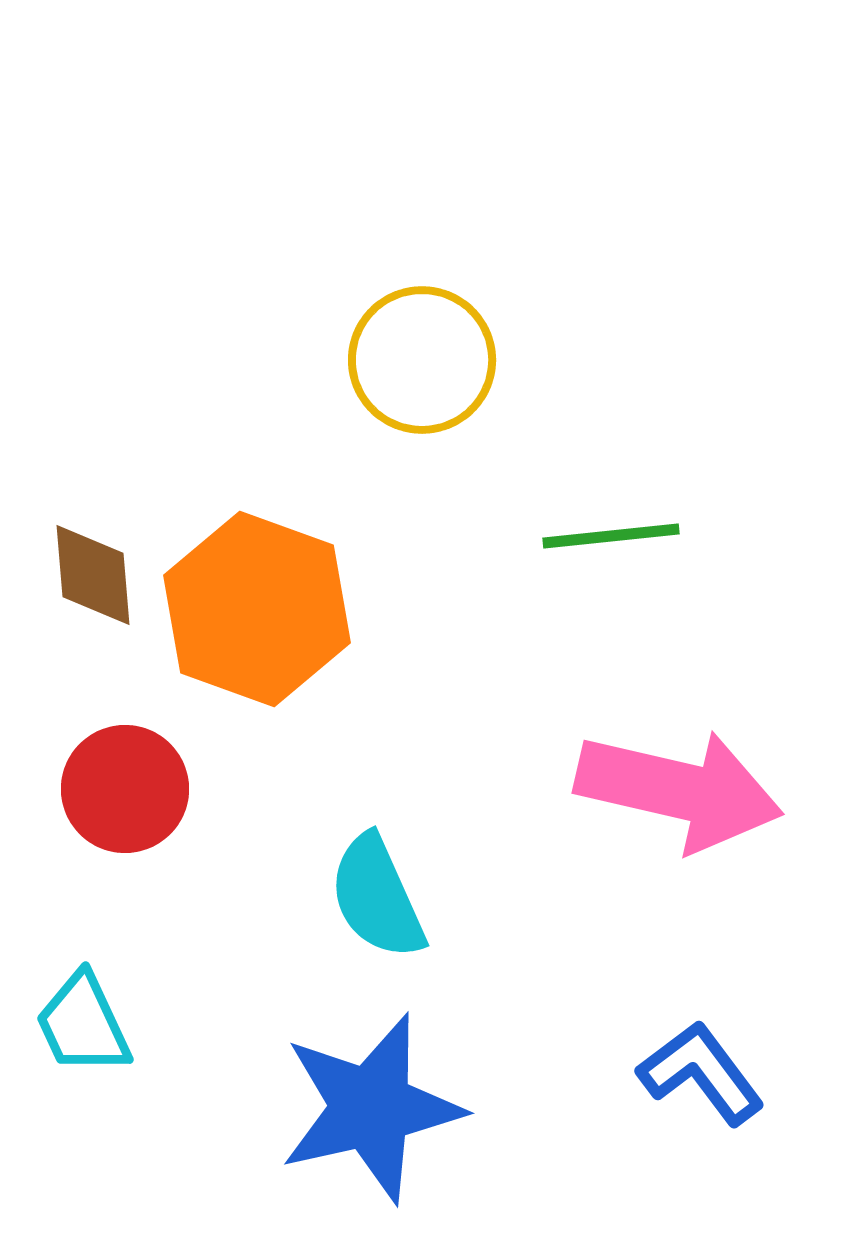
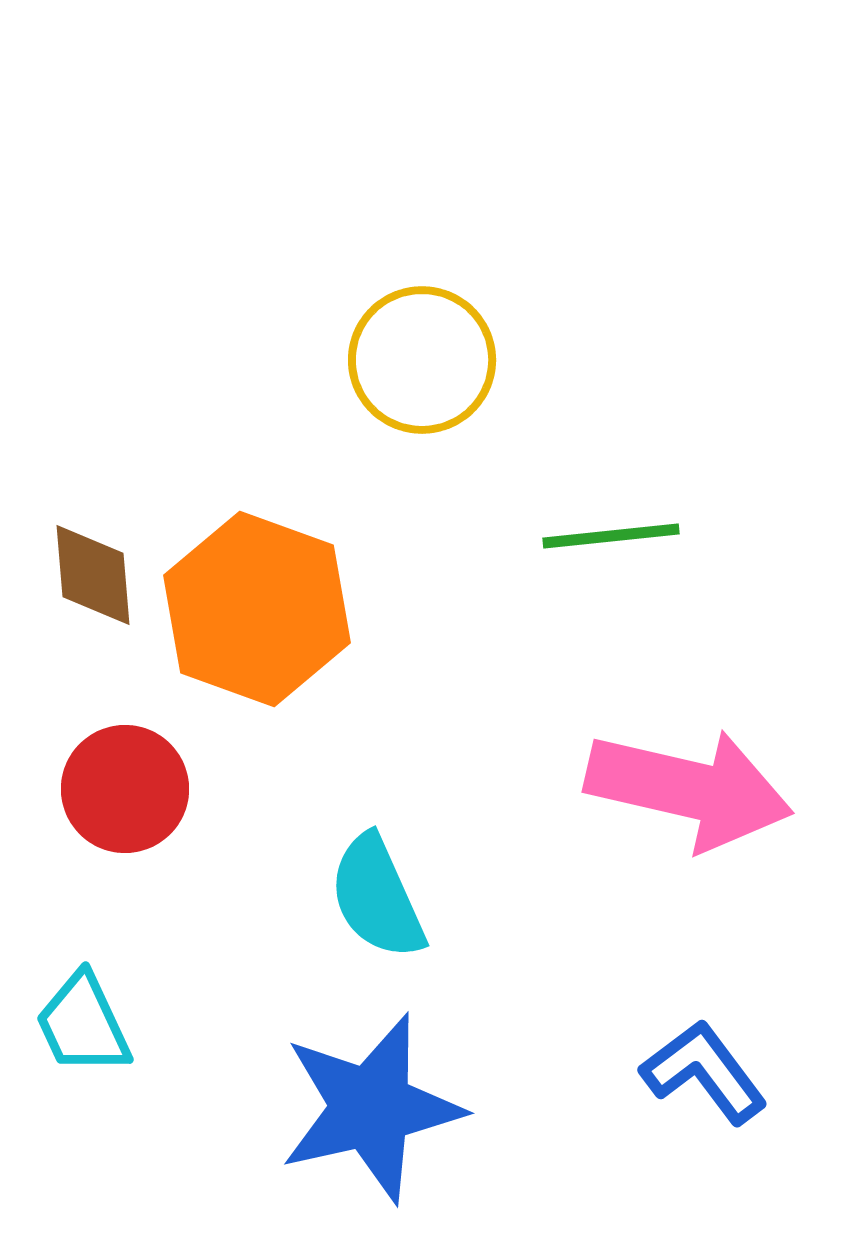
pink arrow: moved 10 px right, 1 px up
blue L-shape: moved 3 px right, 1 px up
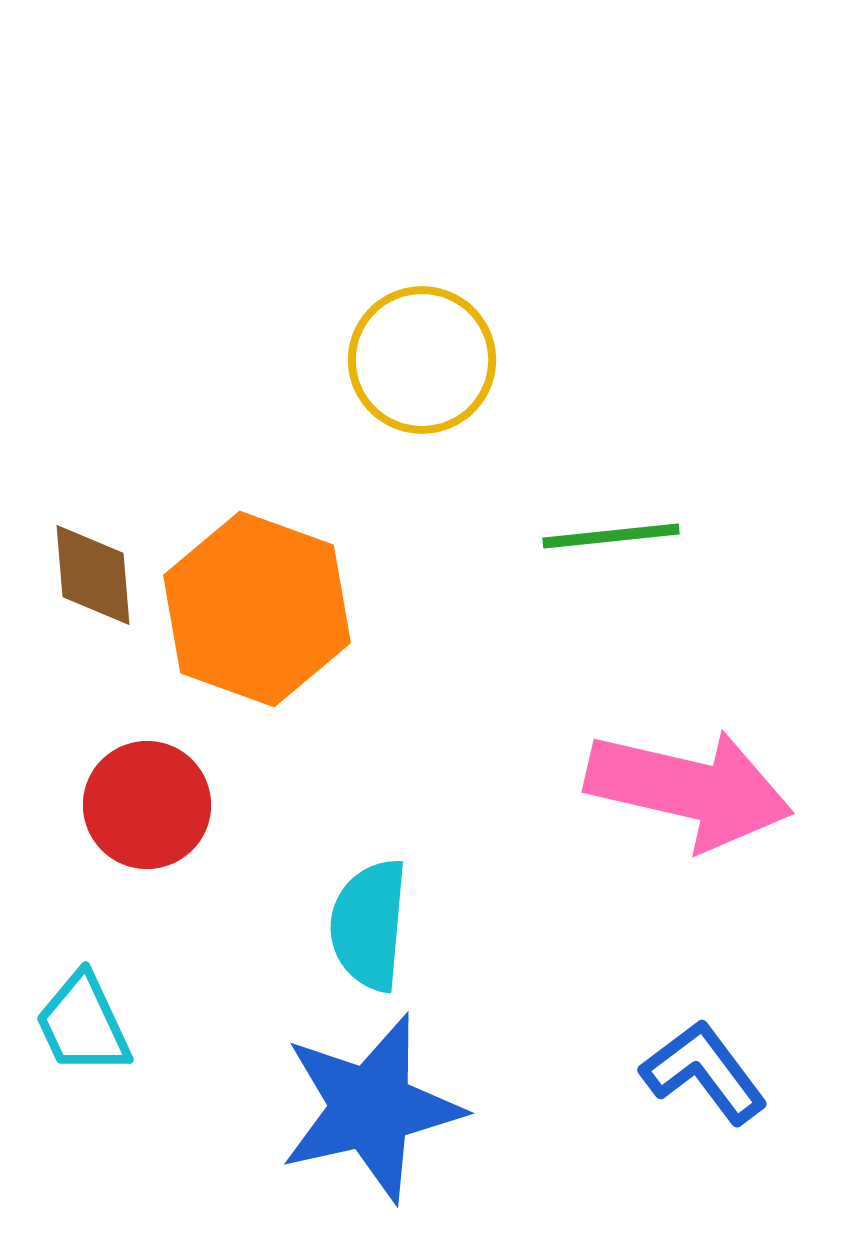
red circle: moved 22 px right, 16 px down
cyan semicircle: moved 8 px left, 28 px down; rotated 29 degrees clockwise
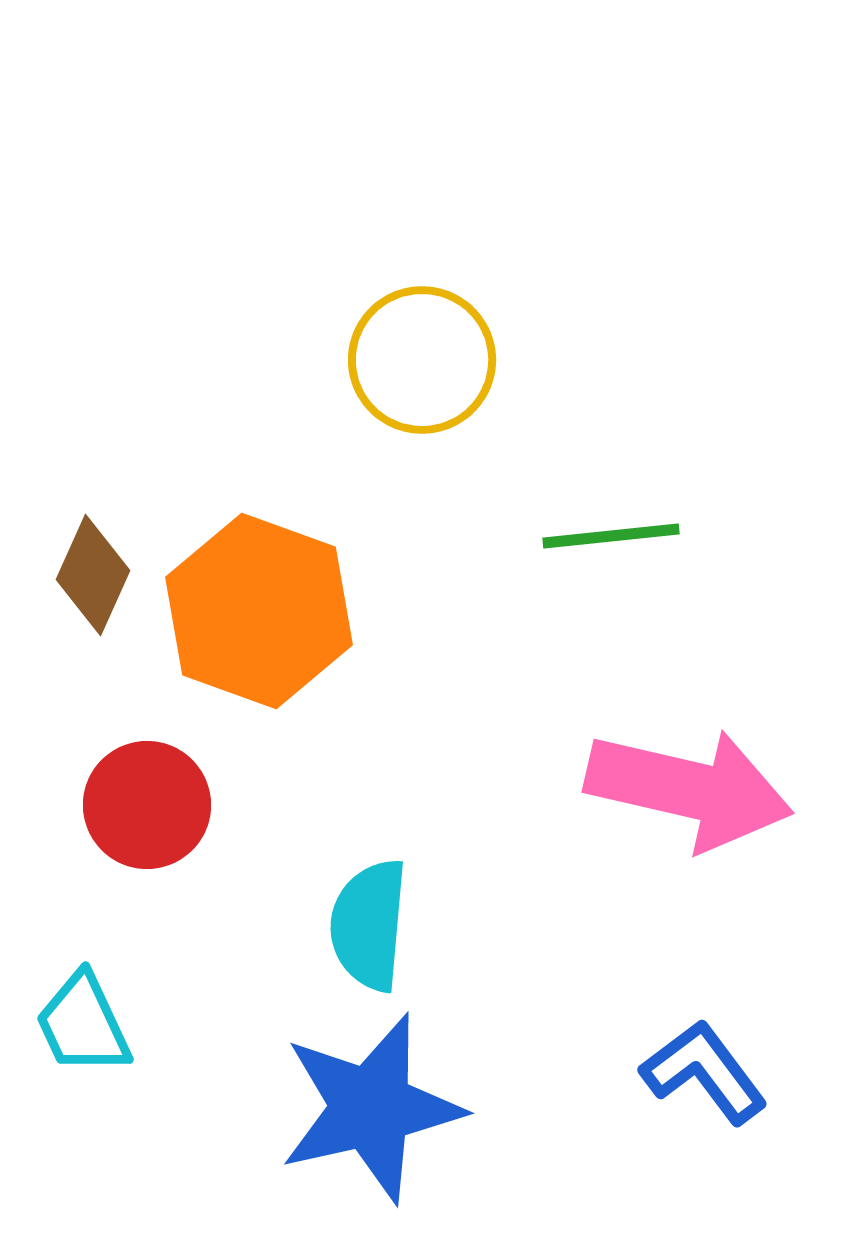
brown diamond: rotated 29 degrees clockwise
orange hexagon: moved 2 px right, 2 px down
